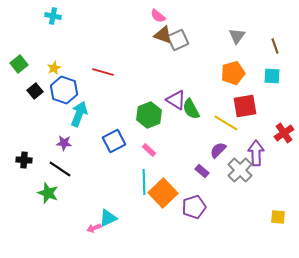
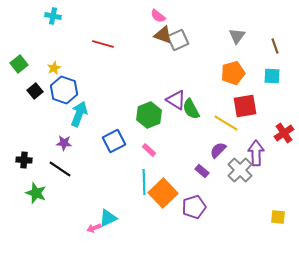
red line: moved 28 px up
green star: moved 12 px left
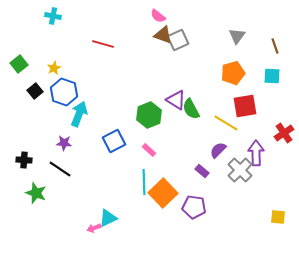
blue hexagon: moved 2 px down
purple pentagon: rotated 25 degrees clockwise
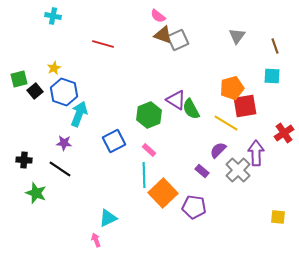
green square: moved 15 px down; rotated 24 degrees clockwise
orange pentagon: moved 1 px left, 15 px down
gray cross: moved 2 px left
cyan line: moved 7 px up
pink arrow: moved 2 px right, 12 px down; rotated 88 degrees clockwise
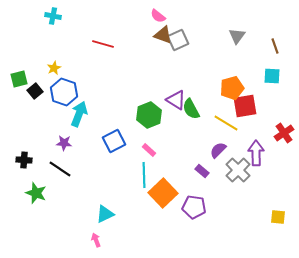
cyan triangle: moved 3 px left, 4 px up
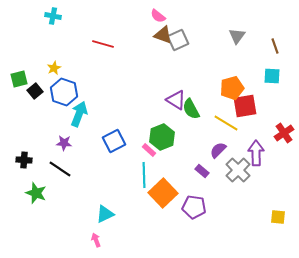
green hexagon: moved 13 px right, 22 px down
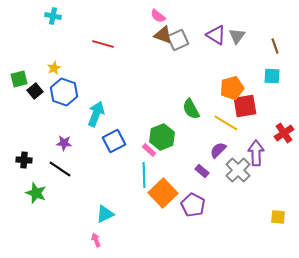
purple triangle: moved 40 px right, 65 px up
cyan arrow: moved 17 px right
purple pentagon: moved 1 px left, 2 px up; rotated 20 degrees clockwise
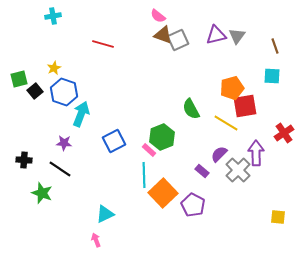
cyan cross: rotated 21 degrees counterclockwise
purple triangle: rotated 45 degrees counterclockwise
cyan arrow: moved 15 px left
purple semicircle: moved 1 px right, 4 px down
green star: moved 6 px right
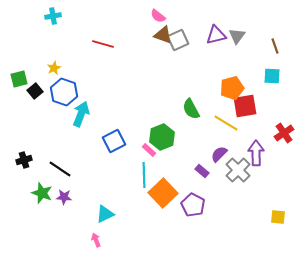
purple star: moved 54 px down
black cross: rotated 21 degrees counterclockwise
